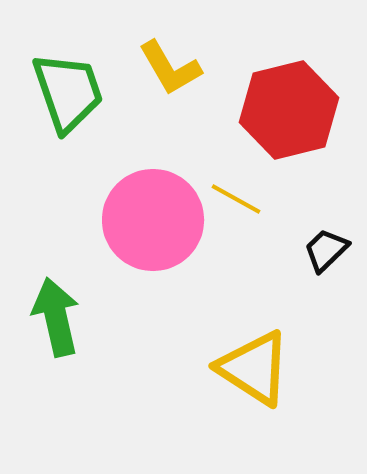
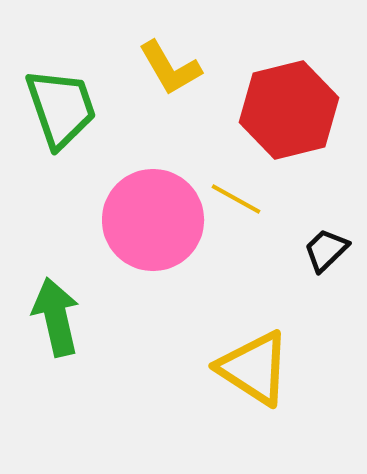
green trapezoid: moved 7 px left, 16 px down
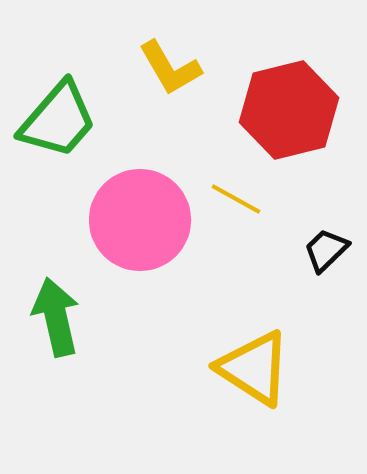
green trapezoid: moved 3 px left, 12 px down; rotated 60 degrees clockwise
pink circle: moved 13 px left
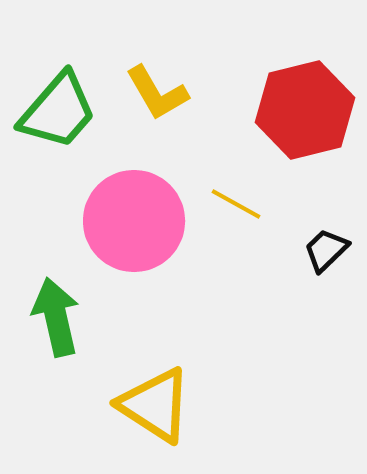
yellow L-shape: moved 13 px left, 25 px down
red hexagon: moved 16 px right
green trapezoid: moved 9 px up
yellow line: moved 5 px down
pink circle: moved 6 px left, 1 px down
yellow triangle: moved 99 px left, 37 px down
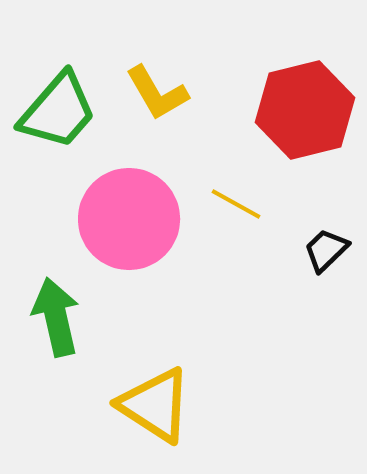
pink circle: moved 5 px left, 2 px up
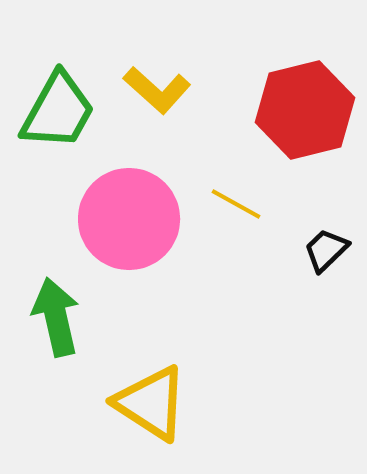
yellow L-shape: moved 3 px up; rotated 18 degrees counterclockwise
green trapezoid: rotated 12 degrees counterclockwise
yellow triangle: moved 4 px left, 2 px up
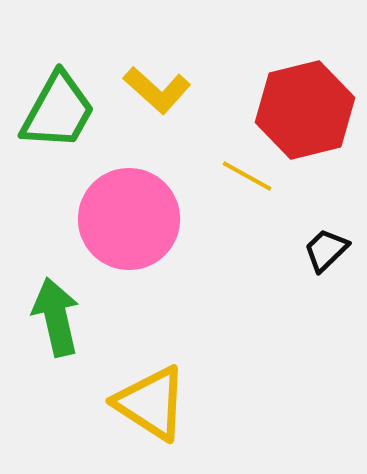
yellow line: moved 11 px right, 28 px up
